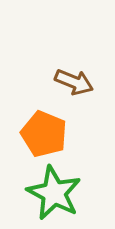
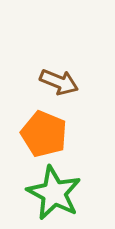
brown arrow: moved 15 px left
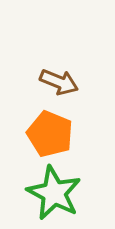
orange pentagon: moved 6 px right
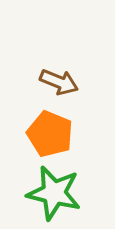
green star: rotated 14 degrees counterclockwise
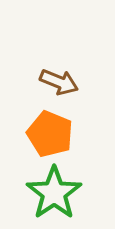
green star: rotated 24 degrees clockwise
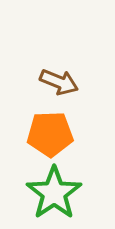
orange pentagon: rotated 24 degrees counterclockwise
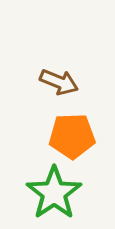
orange pentagon: moved 22 px right, 2 px down
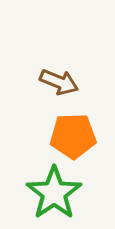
orange pentagon: moved 1 px right
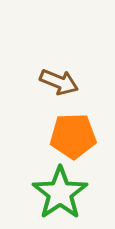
green star: moved 6 px right
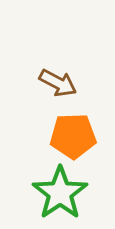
brown arrow: moved 1 px left, 1 px down; rotated 6 degrees clockwise
